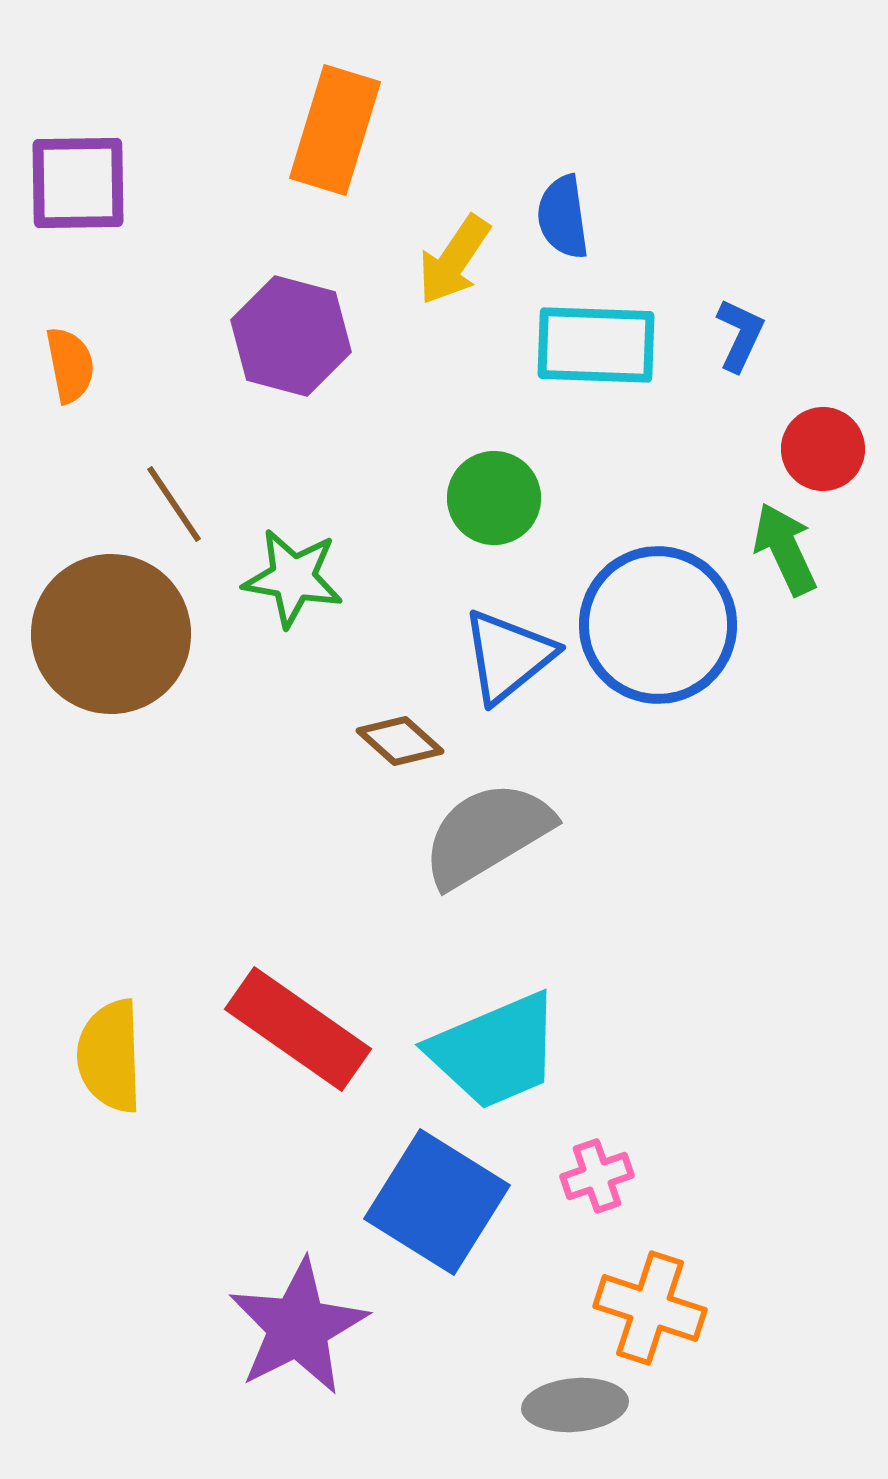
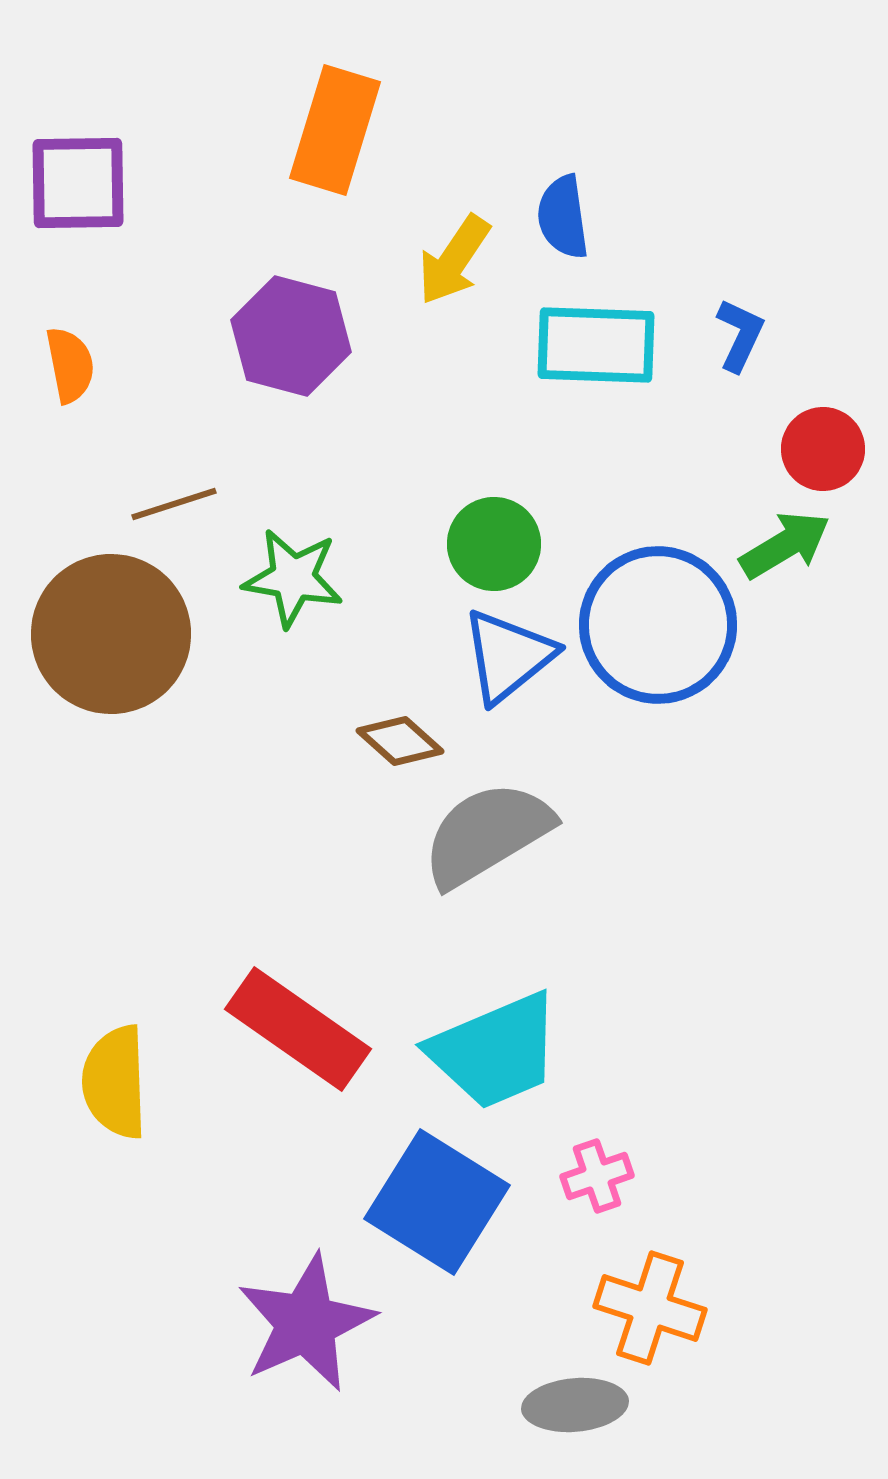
green circle: moved 46 px down
brown line: rotated 74 degrees counterclockwise
green arrow: moved 4 px up; rotated 84 degrees clockwise
yellow semicircle: moved 5 px right, 26 px down
purple star: moved 8 px right, 4 px up; rotated 3 degrees clockwise
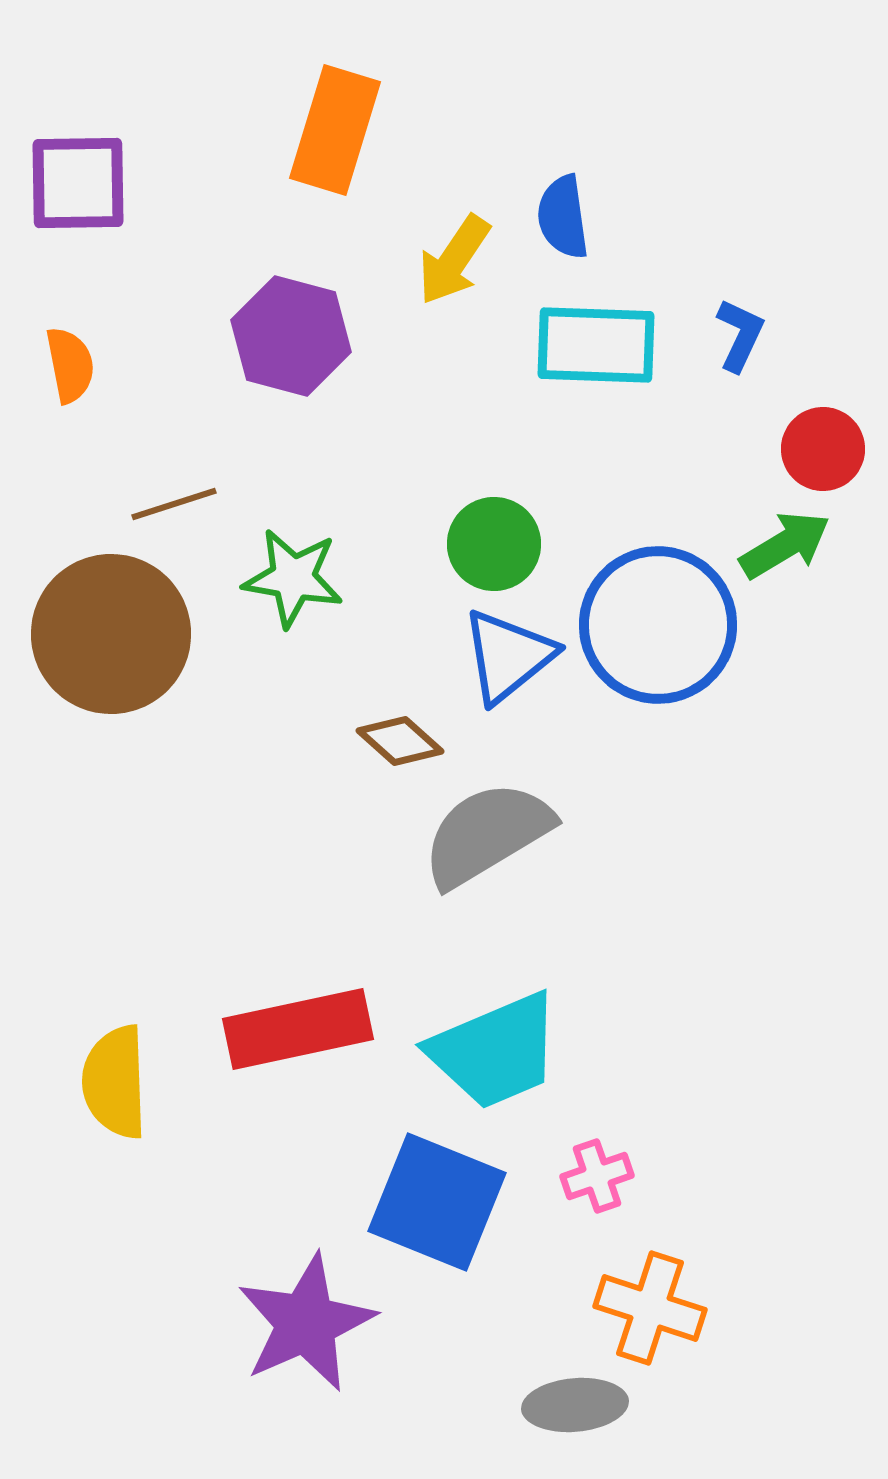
red rectangle: rotated 47 degrees counterclockwise
blue square: rotated 10 degrees counterclockwise
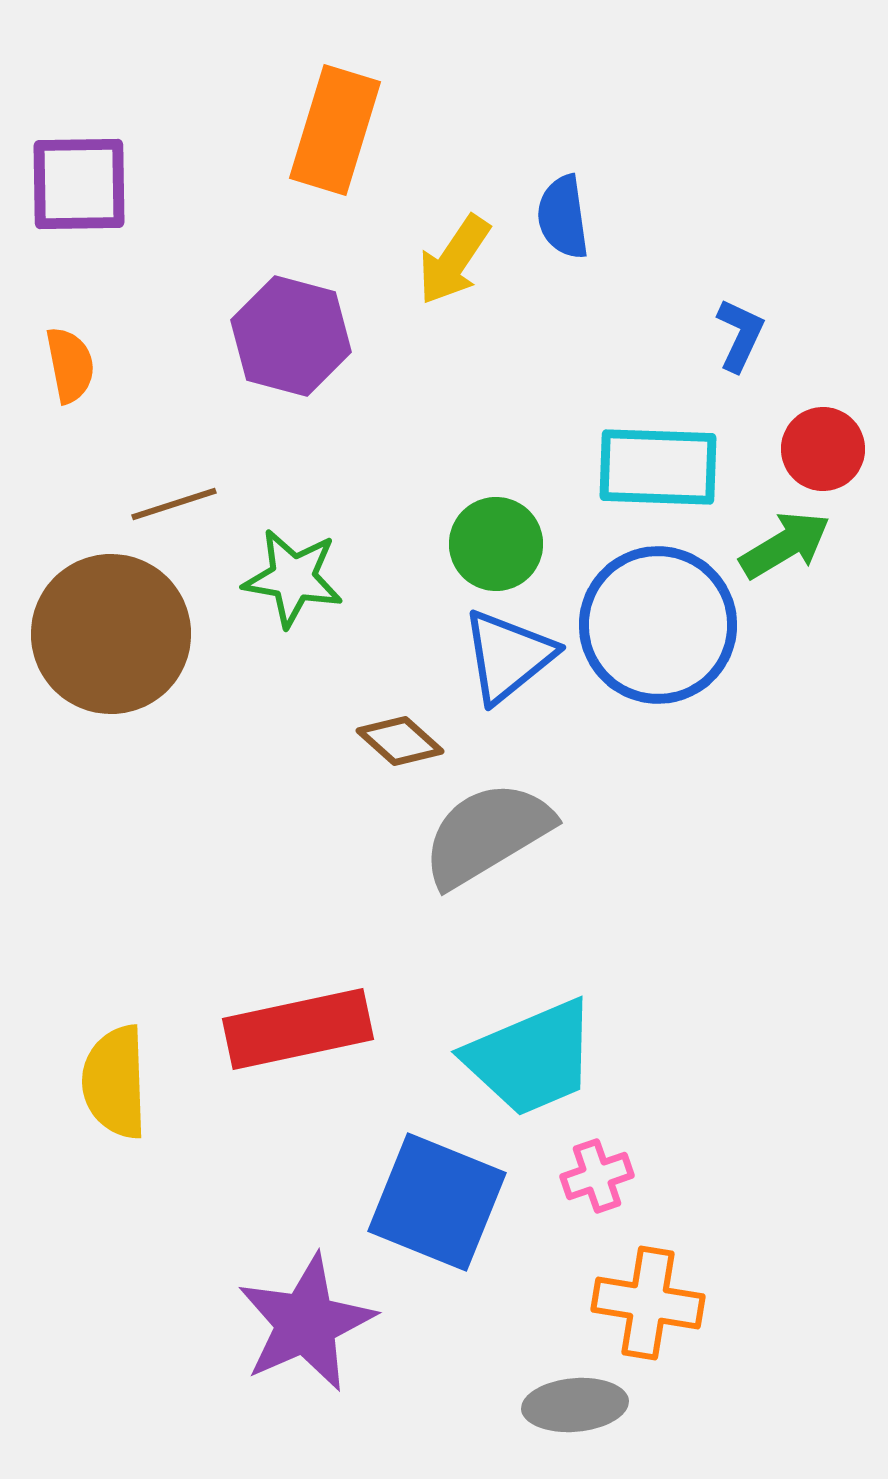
purple square: moved 1 px right, 1 px down
cyan rectangle: moved 62 px right, 122 px down
green circle: moved 2 px right
cyan trapezoid: moved 36 px right, 7 px down
orange cross: moved 2 px left, 5 px up; rotated 9 degrees counterclockwise
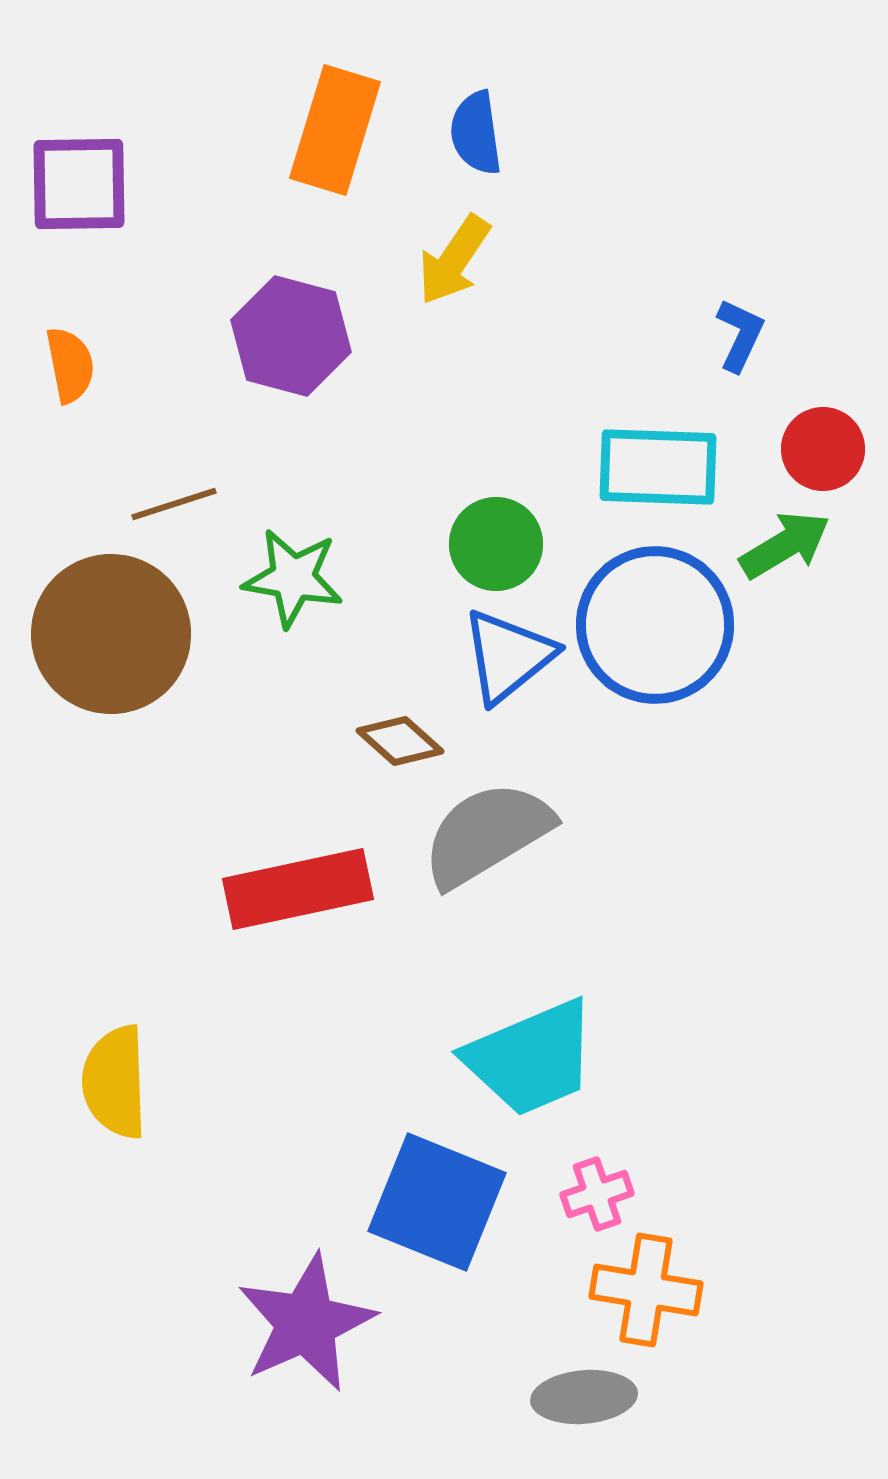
blue semicircle: moved 87 px left, 84 px up
blue circle: moved 3 px left
red rectangle: moved 140 px up
pink cross: moved 18 px down
orange cross: moved 2 px left, 13 px up
gray ellipse: moved 9 px right, 8 px up
